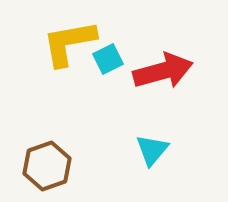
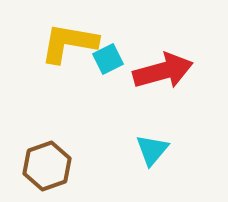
yellow L-shape: rotated 20 degrees clockwise
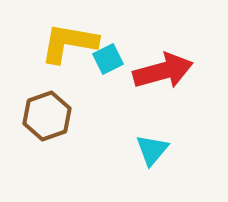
brown hexagon: moved 50 px up
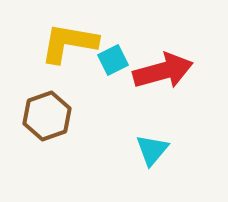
cyan square: moved 5 px right, 1 px down
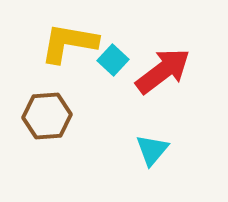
cyan square: rotated 20 degrees counterclockwise
red arrow: rotated 22 degrees counterclockwise
brown hexagon: rotated 15 degrees clockwise
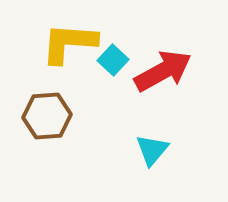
yellow L-shape: rotated 6 degrees counterclockwise
red arrow: rotated 8 degrees clockwise
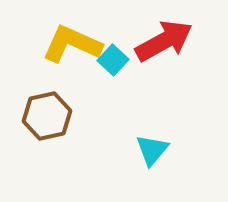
yellow L-shape: moved 3 px right, 1 px down; rotated 20 degrees clockwise
red arrow: moved 1 px right, 30 px up
brown hexagon: rotated 9 degrees counterclockwise
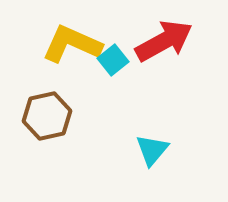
cyan square: rotated 8 degrees clockwise
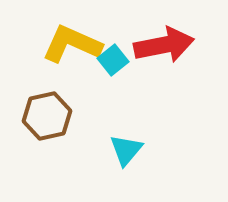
red arrow: moved 4 px down; rotated 18 degrees clockwise
cyan triangle: moved 26 px left
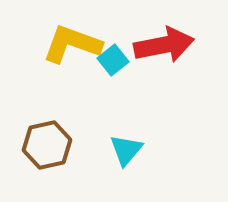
yellow L-shape: rotated 4 degrees counterclockwise
brown hexagon: moved 29 px down
